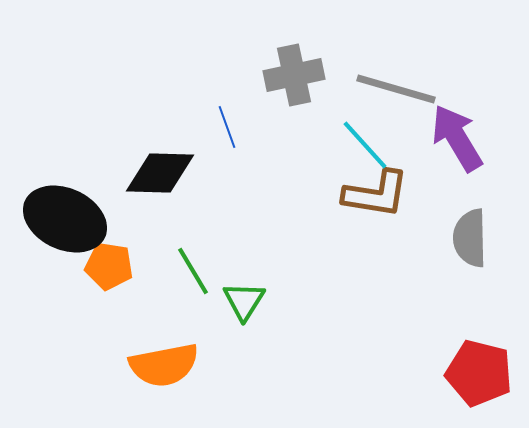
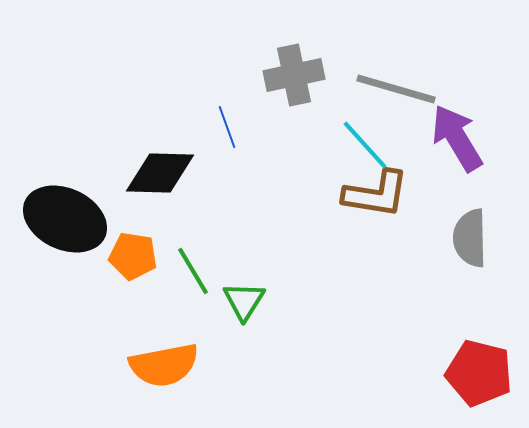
orange pentagon: moved 24 px right, 10 px up
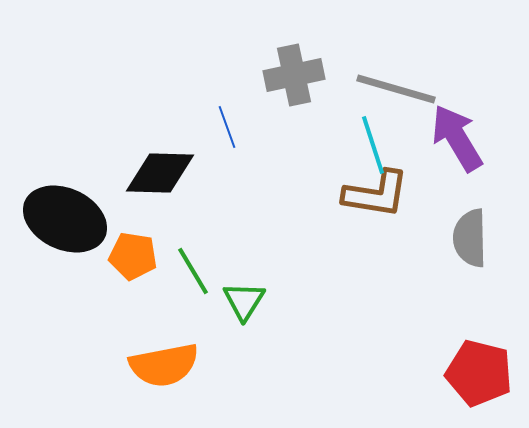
cyan line: moved 8 px right; rotated 24 degrees clockwise
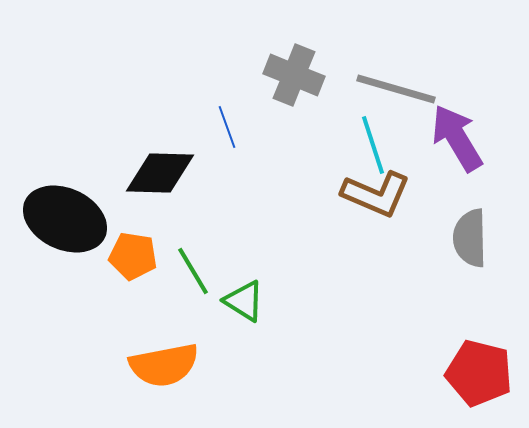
gray cross: rotated 34 degrees clockwise
brown L-shape: rotated 14 degrees clockwise
green triangle: rotated 30 degrees counterclockwise
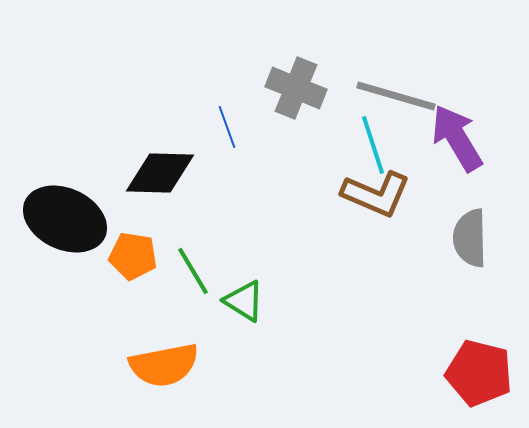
gray cross: moved 2 px right, 13 px down
gray line: moved 7 px down
